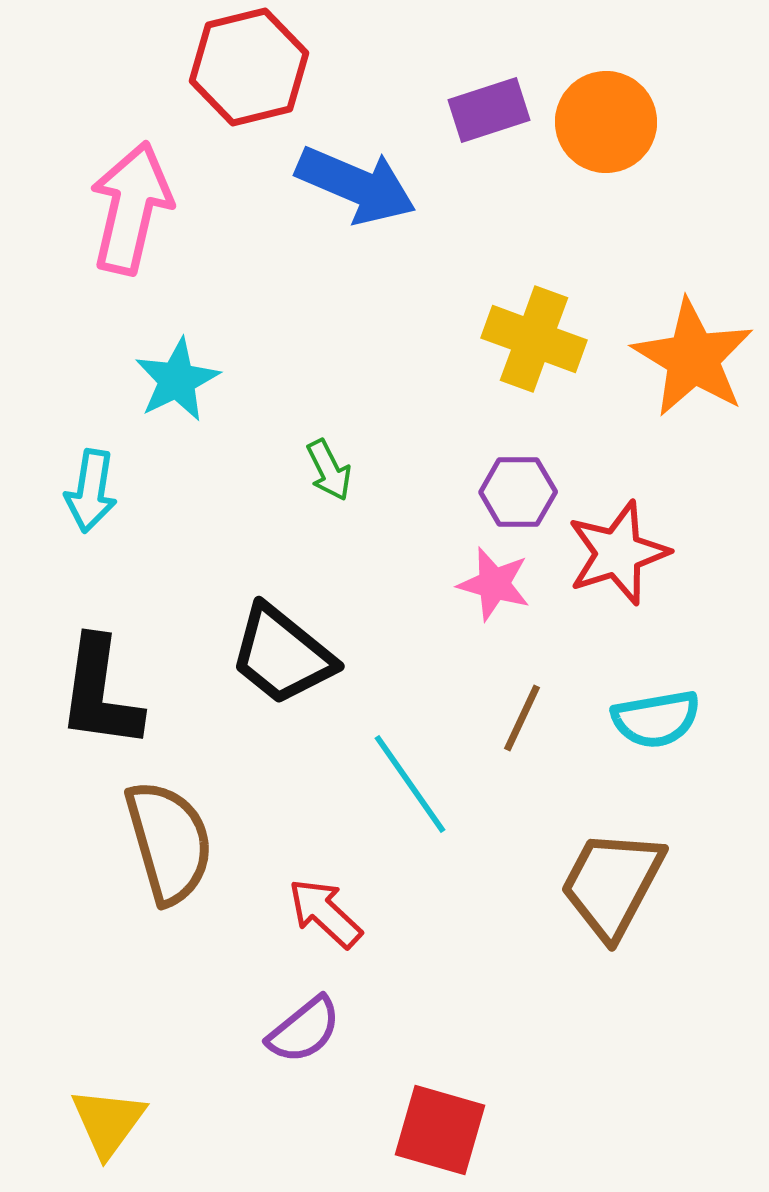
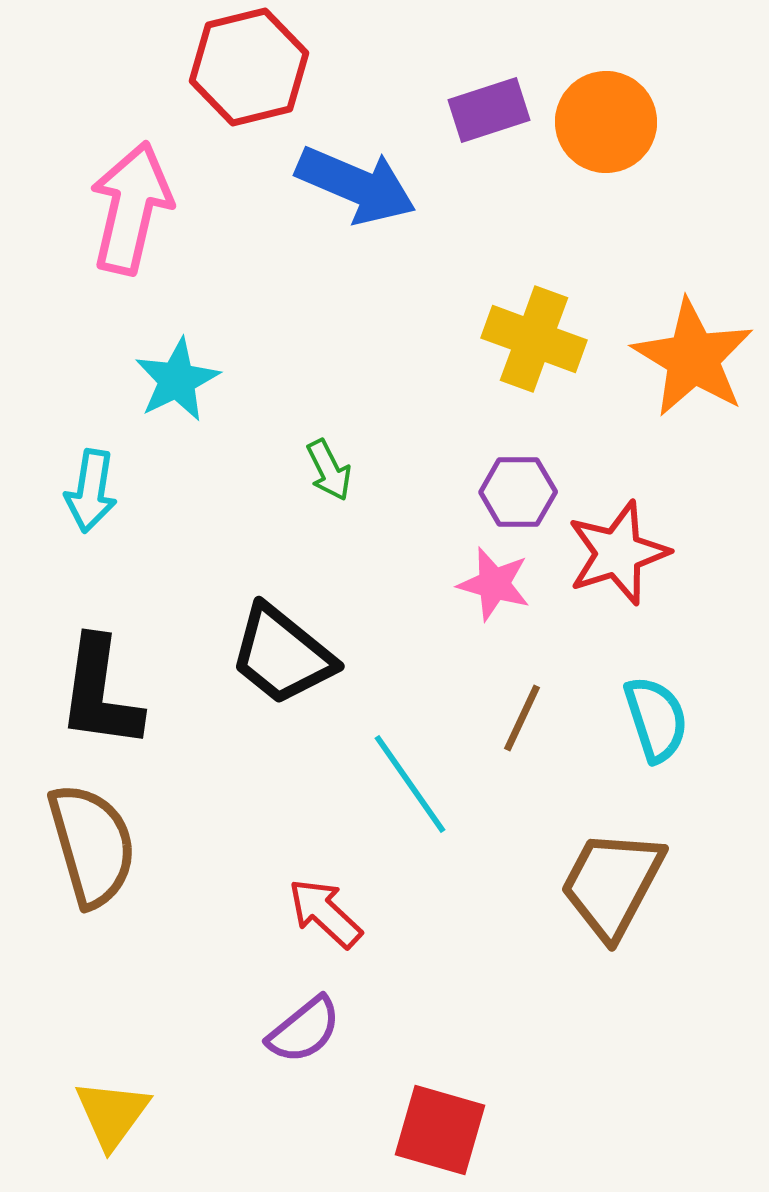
cyan semicircle: rotated 98 degrees counterclockwise
brown semicircle: moved 77 px left, 3 px down
yellow triangle: moved 4 px right, 8 px up
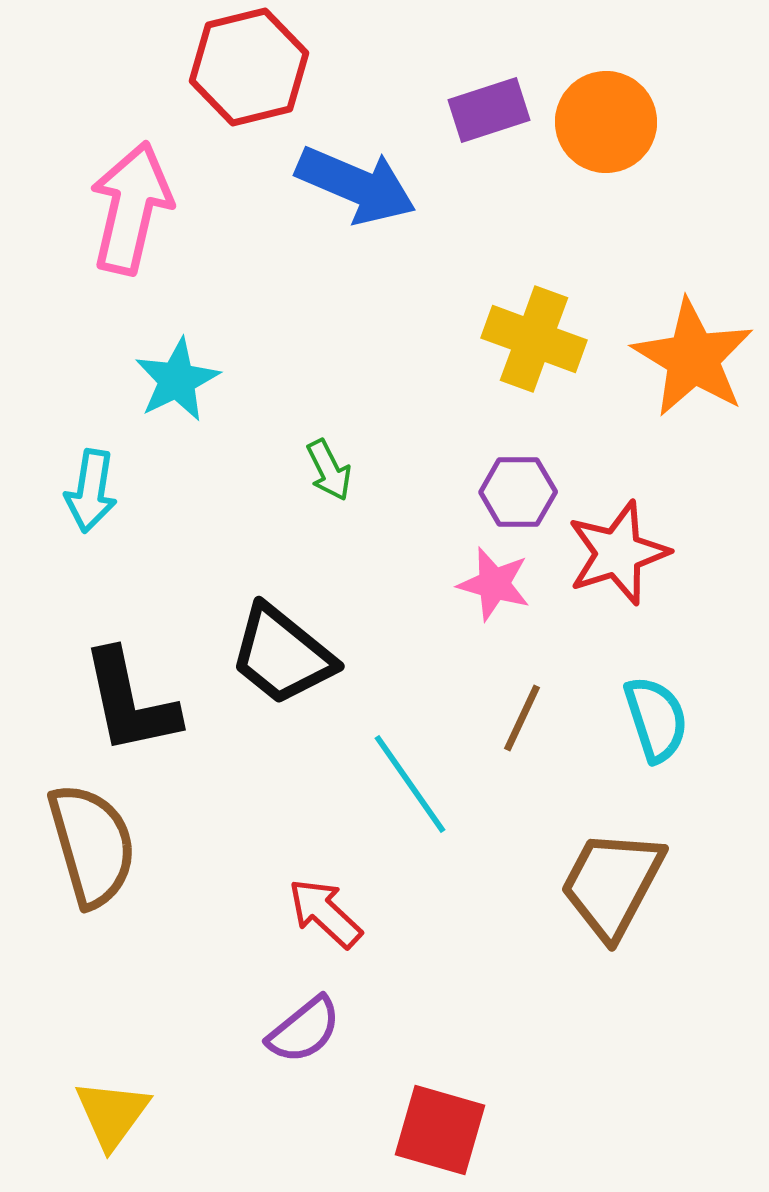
black L-shape: moved 30 px right, 9 px down; rotated 20 degrees counterclockwise
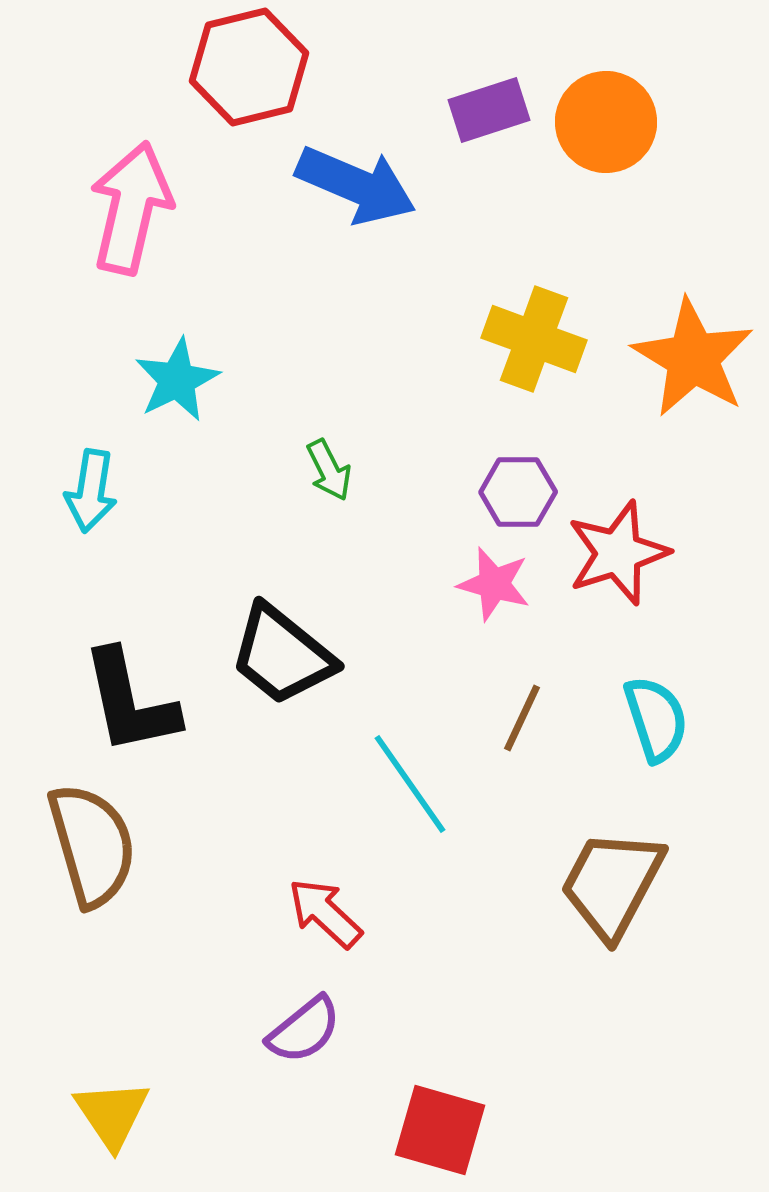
yellow triangle: rotated 10 degrees counterclockwise
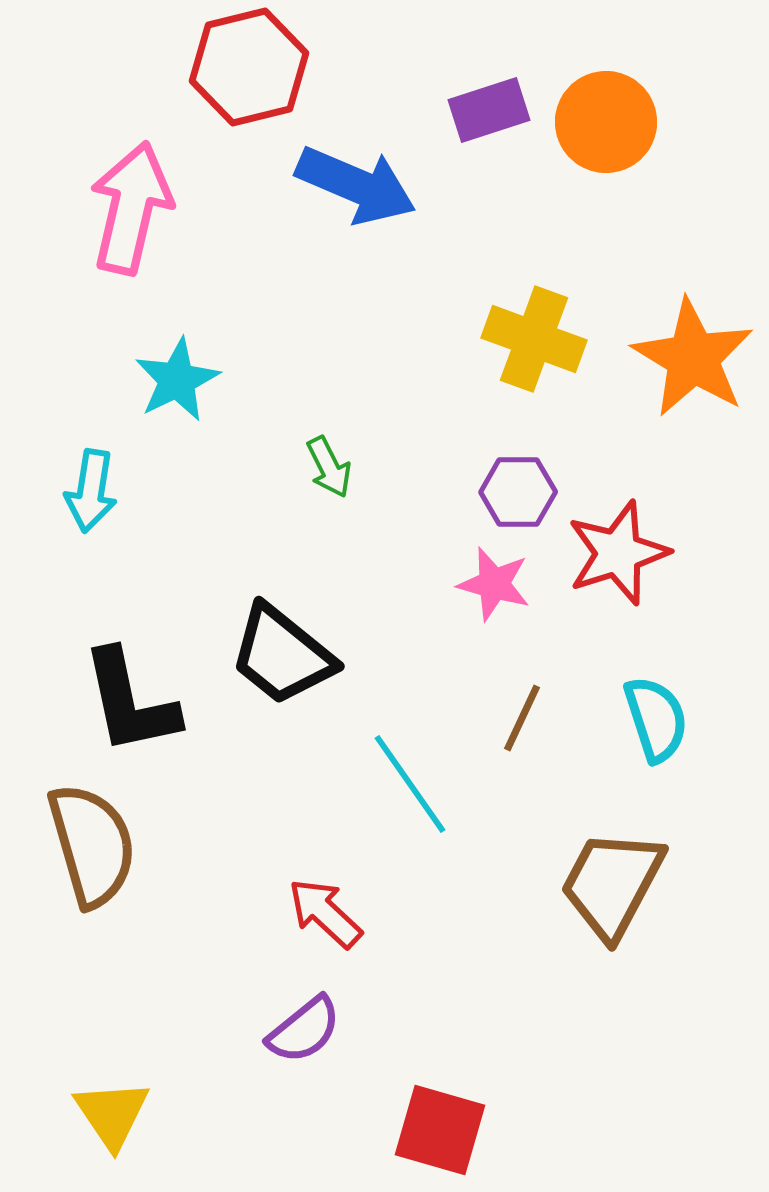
green arrow: moved 3 px up
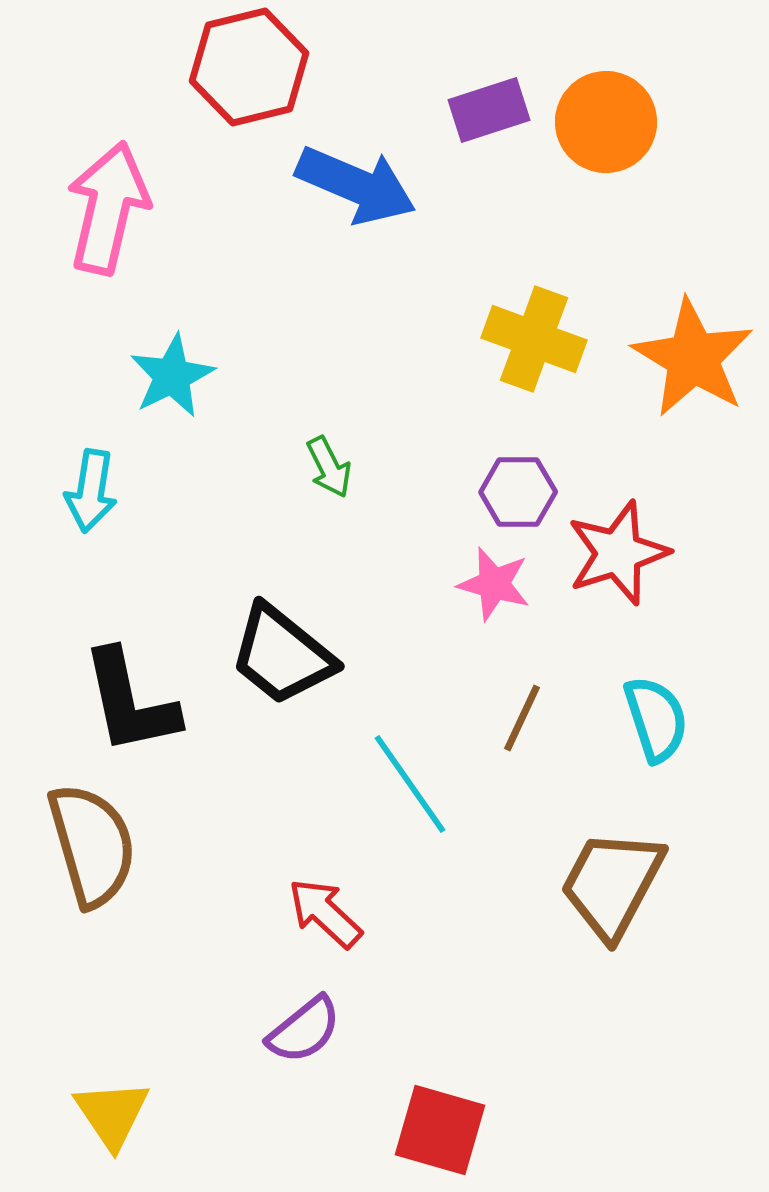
pink arrow: moved 23 px left
cyan star: moved 5 px left, 4 px up
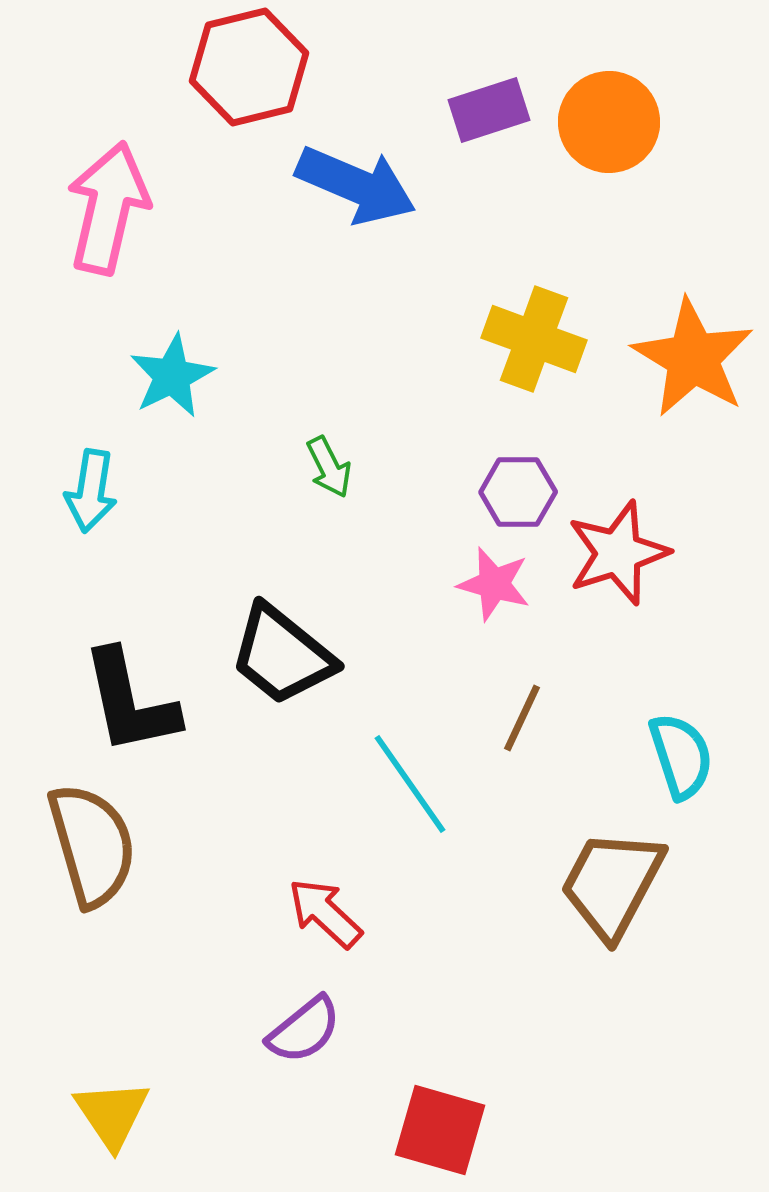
orange circle: moved 3 px right
cyan semicircle: moved 25 px right, 37 px down
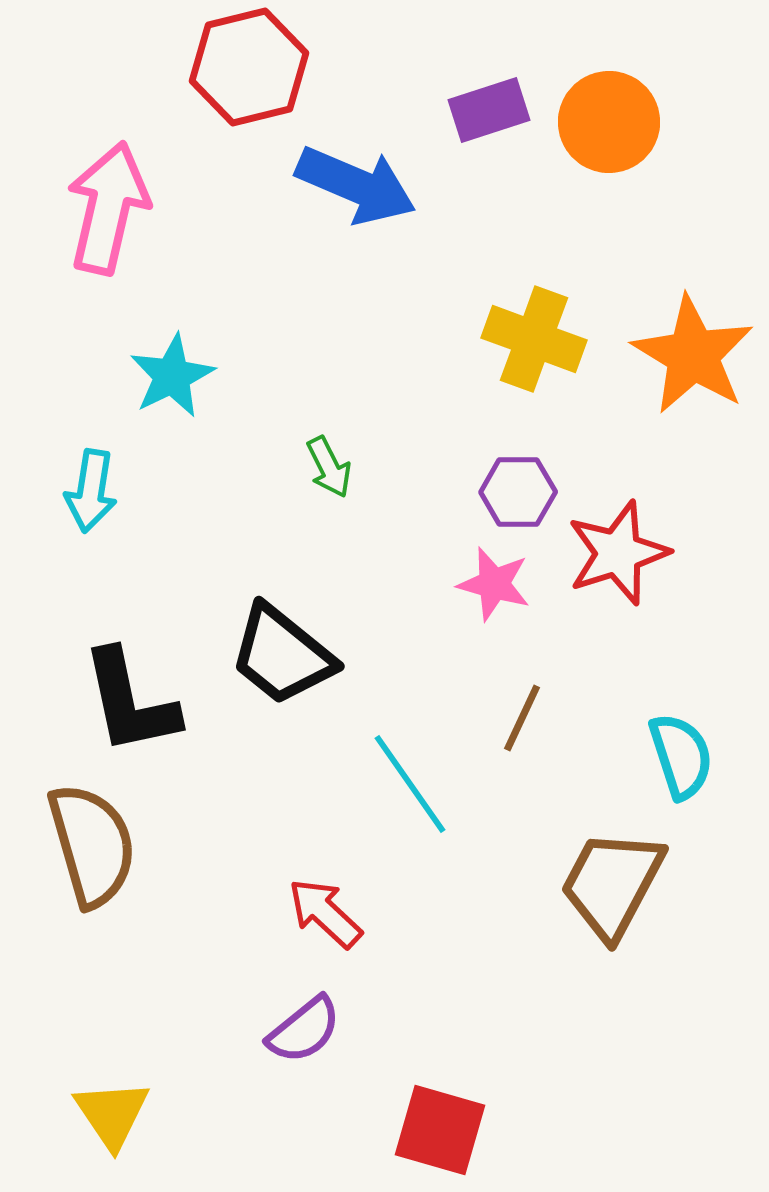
orange star: moved 3 px up
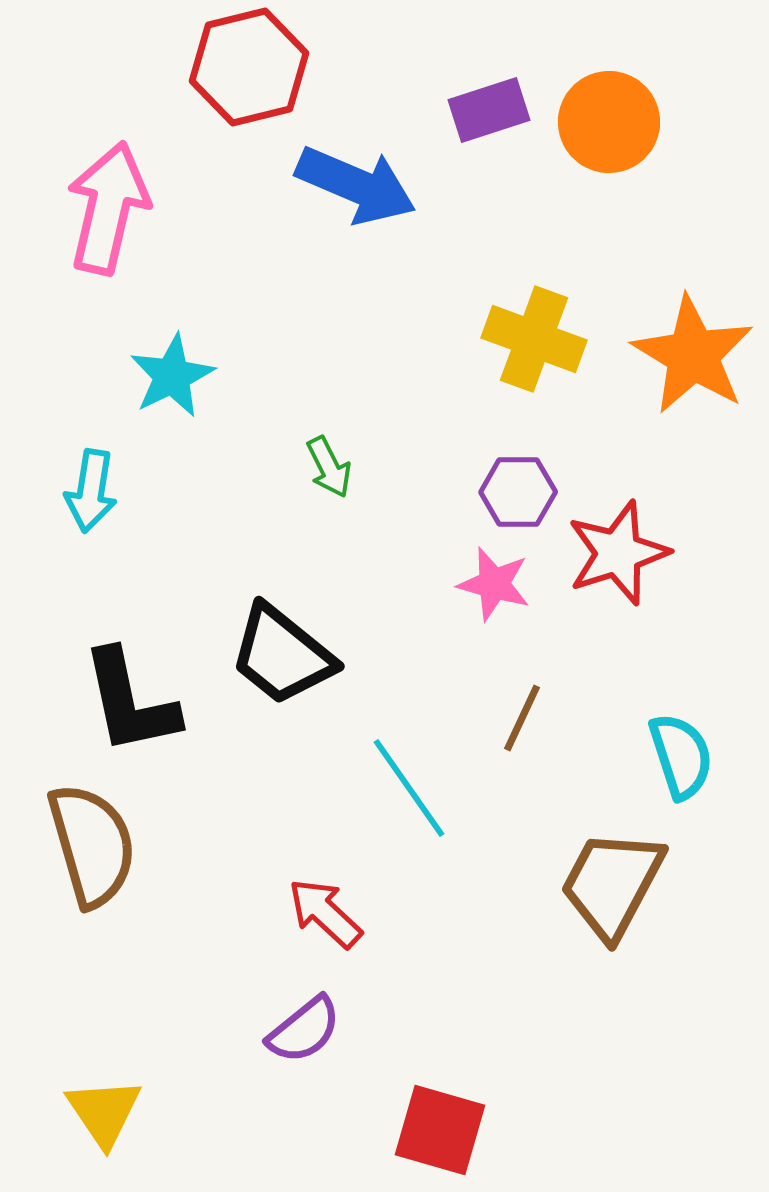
cyan line: moved 1 px left, 4 px down
yellow triangle: moved 8 px left, 2 px up
